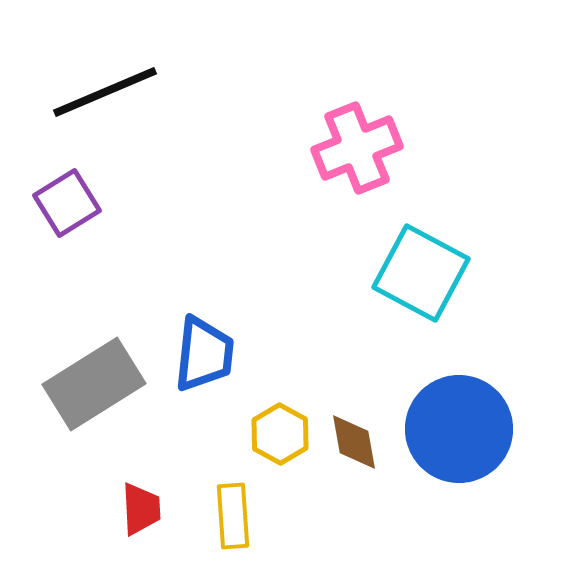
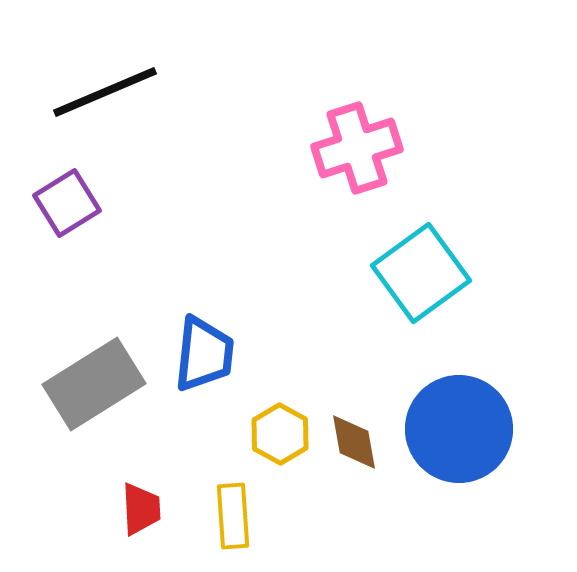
pink cross: rotated 4 degrees clockwise
cyan square: rotated 26 degrees clockwise
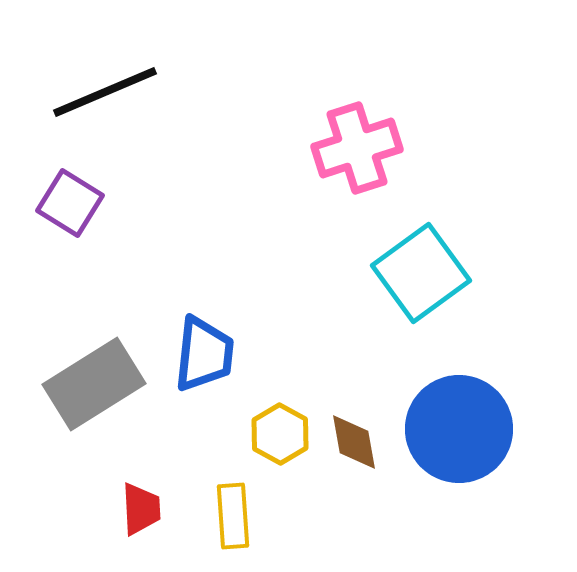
purple square: moved 3 px right; rotated 26 degrees counterclockwise
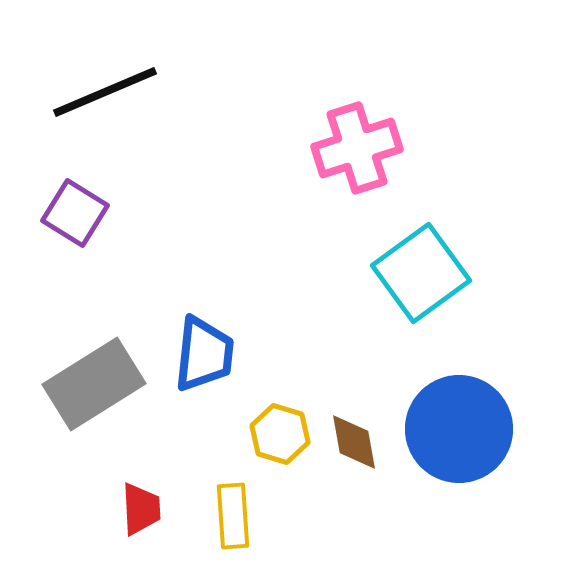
purple square: moved 5 px right, 10 px down
yellow hexagon: rotated 12 degrees counterclockwise
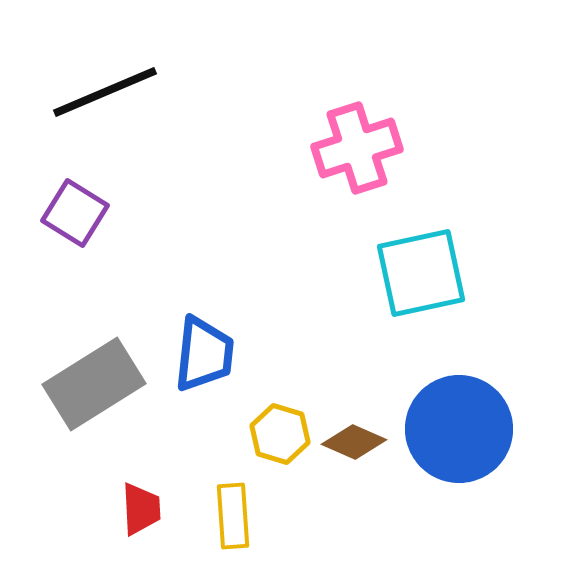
cyan square: rotated 24 degrees clockwise
brown diamond: rotated 56 degrees counterclockwise
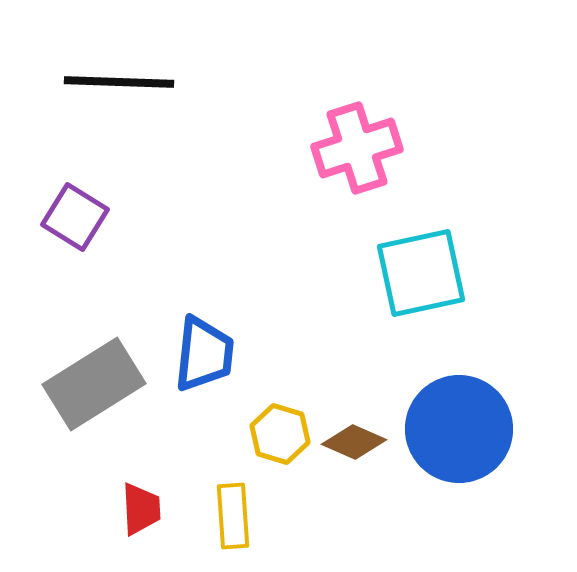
black line: moved 14 px right, 10 px up; rotated 25 degrees clockwise
purple square: moved 4 px down
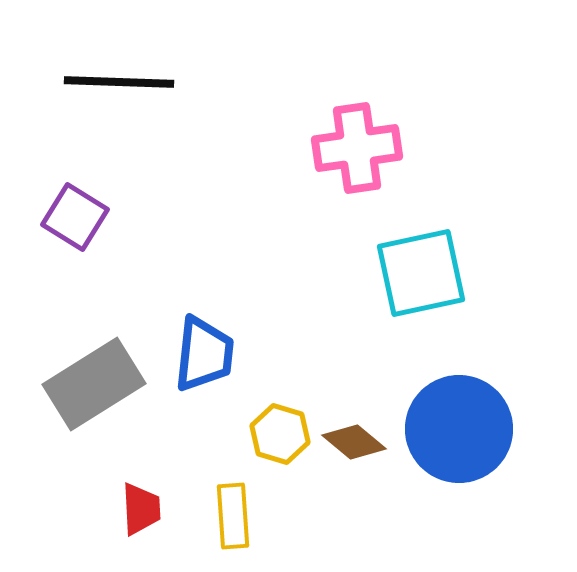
pink cross: rotated 10 degrees clockwise
brown diamond: rotated 16 degrees clockwise
